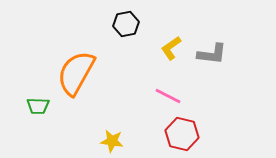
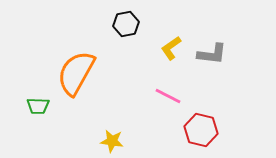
red hexagon: moved 19 px right, 4 px up
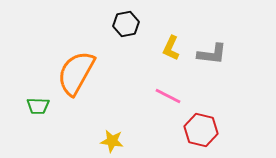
yellow L-shape: rotated 30 degrees counterclockwise
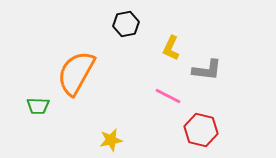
gray L-shape: moved 5 px left, 16 px down
yellow star: moved 1 px left, 1 px up; rotated 20 degrees counterclockwise
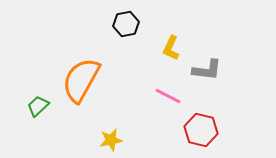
orange semicircle: moved 5 px right, 7 px down
green trapezoid: rotated 135 degrees clockwise
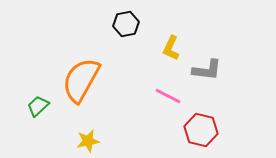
yellow star: moved 23 px left, 1 px down
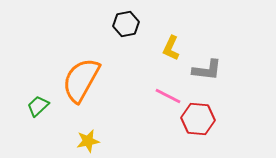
red hexagon: moved 3 px left, 11 px up; rotated 8 degrees counterclockwise
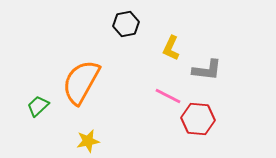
orange semicircle: moved 2 px down
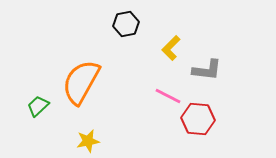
yellow L-shape: rotated 20 degrees clockwise
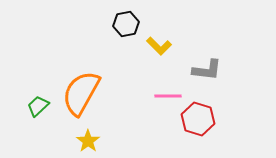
yellow L-shape: moved 12 px left, 2 px up; rotated 90 degrees counterclockwise
orange semicircle: moved 11 px down
pink line: rotated 28 degrees counterclockwise
red hexagon: rotated 12 degrees clockwise
yellow star: rotated 25 degrees counterclockwise
